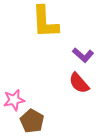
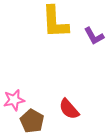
yellow L-shape: moved 10 px right
purple L-shape: moved 11 px right, 19 px up; rotated 20 degrees clockwise
red semicircle: moved 10 px left, 26 px down
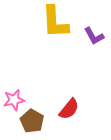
red semicircle: rotated 100 degrees counterclockwise
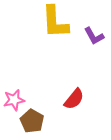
red semicircle: moved 5 px right, 10 px up
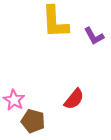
pink star: rotated 30 degrees counterclockwise
brown pentagon: moved 1 px right; rotated 15 degrees counterclockwise
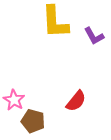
red semicircle: moved 2 px right, 2 px down
